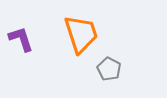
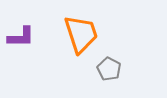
purple L-shape: moved 2 px up; rotated 108 degrees clockwise
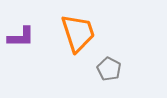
orange trapezoid: moved 3 px left, 1 px up
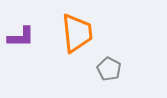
orange trapezoid: moved 1 px left; rotated 12 degrees clockwise
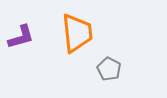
purple L-shape: rotated 16 degrees counterclockwise
